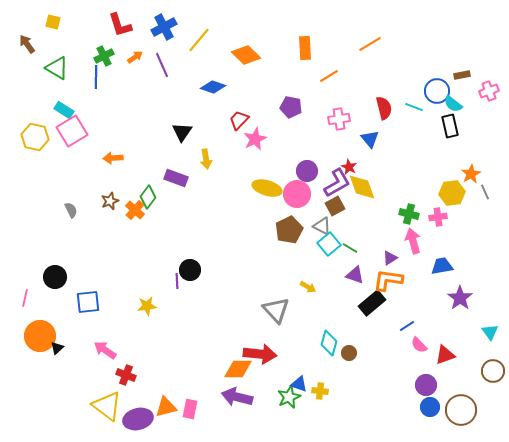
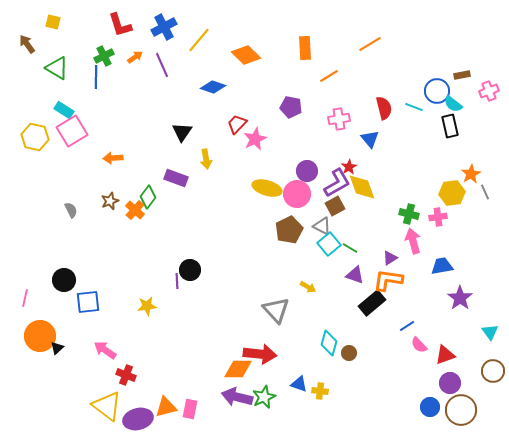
red trapezoid at (239, 120): moved 2 px left, 4 px down
red star at (349, 167): rotated 14 degrees clockwise
black circle at (55, 277): moved 9 px right, 3 px down
purple circle at (426, 385): moved 24 px right, 2 px up
green star at (289, 397): moved 25 px left
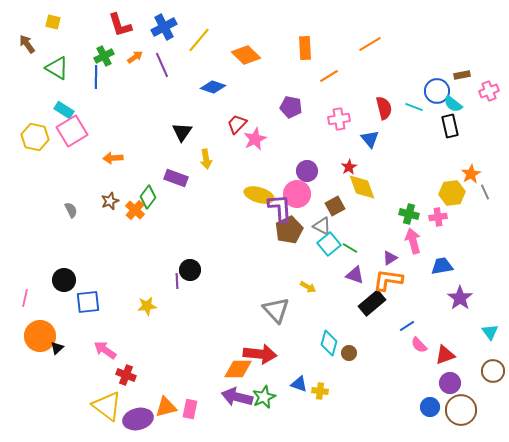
purple L-shape at (337, 183): moved 57 px left, 25 px down; rotated 64 degrees counterclockwise
yellow ellipse at (267, 188): moved 8 px left, 7 px down
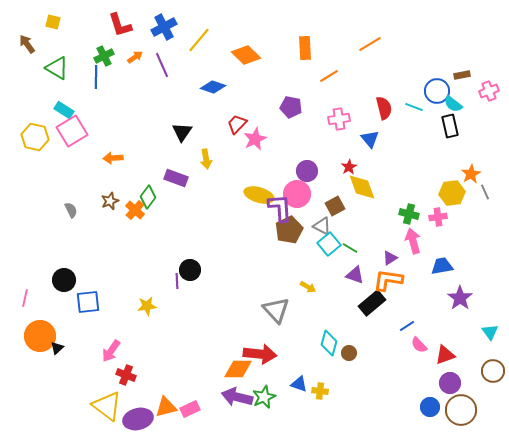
pink arrow at (105, 350): moved 6 px right, 1 px down; rotated 90 degrees counterclockwise
pink rectangle at (190, 409): rotated 54 degrees clockwise
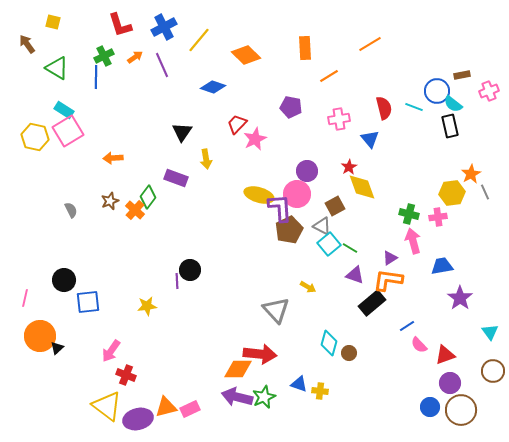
pink square at (72, 131): moved 4 px left
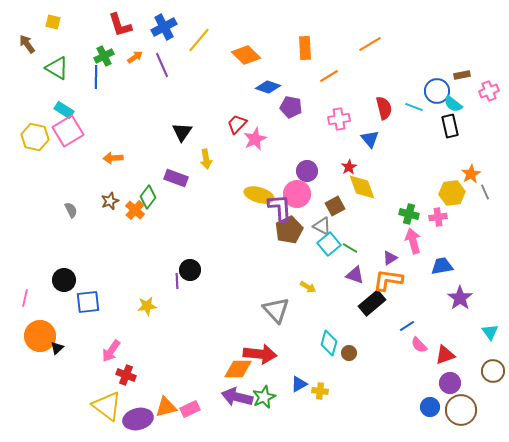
blue diamond at (213, 87): moved 55 px right
blue triangle at (299, 384): rotated 48 degrees counterclockwise
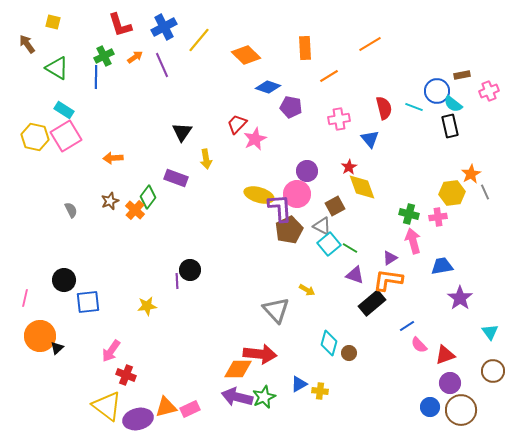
pink square at (68, 131): moved 2 px left, 5 px down
yellow arrow at (308, 287): moved 1 px left, 3 px down
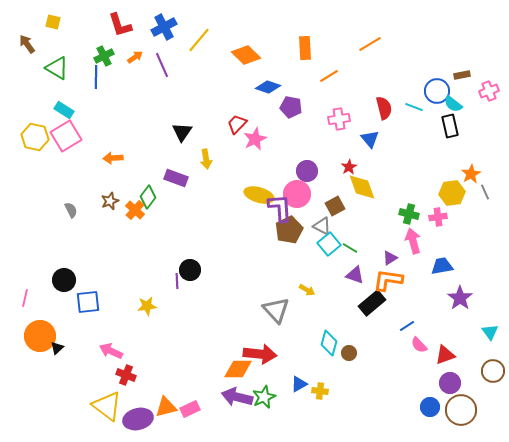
pink arrow at (111, 351): rotated 80 degrees clockwise
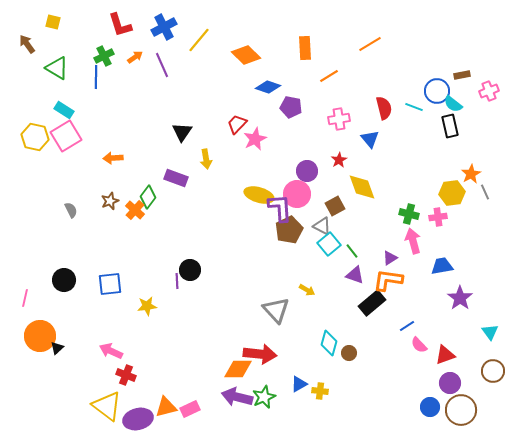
red star at (349, 167): moved 10 px left, 7 px up
green line at (350, 248): moved 2 px right, 3 px down; rotated 21 degrees clockwise
blue square at (88, 302): moved 22 px right, 18 px up
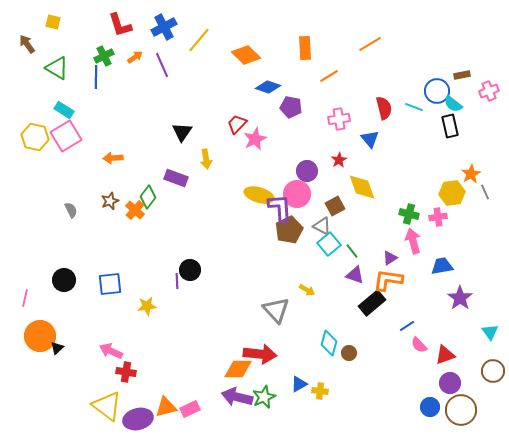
red cross at (126, 375): moved 3 px up; rotated 12 degrees counterclockwise
